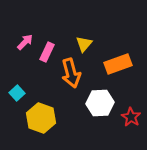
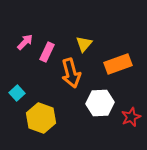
red star: rotated 18 degrees clockwise
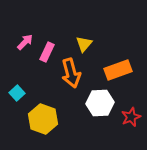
orange rectangle: moved 6 px down
yellow hexagon: moved 2 px right, 1 px down
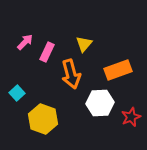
orange arrow: moved 1 px down
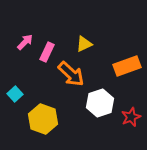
yellow triangle: rotated 24 degrees clockwise
orange rectangle: moved 9 px right, 4 px up
orange arrow: rotated 32 degrees counterclockwise
cyan square: moved 2 px left, 1 px down
white hexagon: rotated 16 degrees counterclockwise
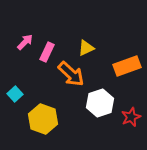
yellow triangle: moved 2 px right, 4 px down
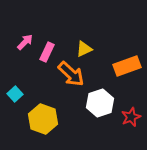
yellow triangle: moved 2 px left, 1 px down
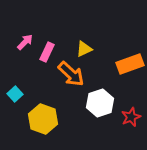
orange rectangle: moved 3 px right, 2 px up
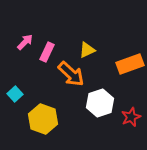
yellow triangle: moved 3 px right, 1 px down
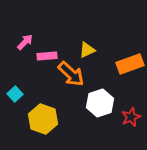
pink rectangle: moved 4 px down; rotated 60 degrees clockwise
